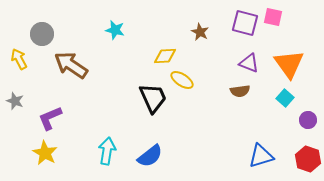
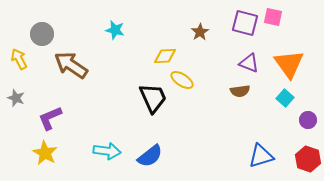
brown star: rotated 12 degrees clockwise
gray star: moved 1 px right, 3 px up
cyan arrow: rotated 88 degrees clockwise
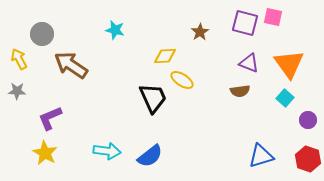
gray star: moved 1 px right, 7 px up; rotated 18 degrees counterclockwise
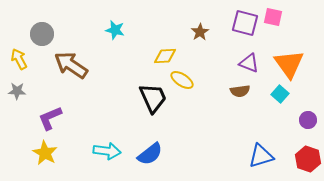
cyan square: moved 5 px left, 4 px up
blue semicircle: moved 2 px up
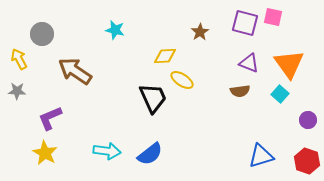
brown arrow: moved 4 px right, 6 px down
red hexagon: moved 1 px left, 2 px down
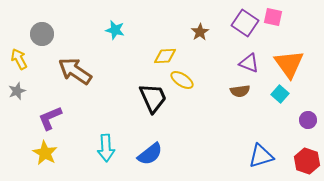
purple square: rotated 20 degrees clockwise
gray star: rotated 24 degrees counterclockwise
cyan arrow: moved 1 px left, 3 px up; rotated 80 degrees clockwise
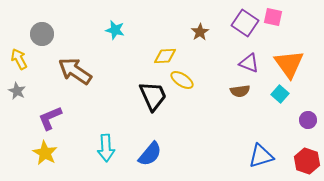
gray star: rotated 24 degrees counterclockwise
black trapezoid: moved 2 px up
blue semicircle: rotated 12 degrees counterclockwise
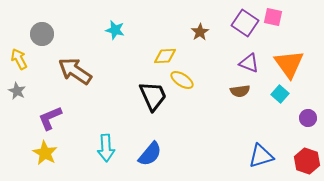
purple circle: moved 2 px up
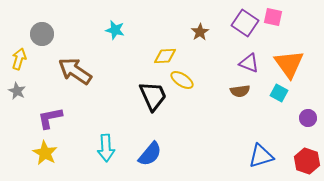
yellow arrow: rotated 45 degrees clockwise
cyan square: moved 1 px left, 1 px up; rotated 12 degrees counterclockwise
purple L-shape: rotated 12 degrees clockwise
